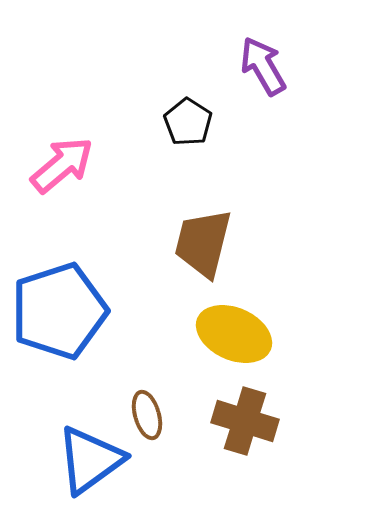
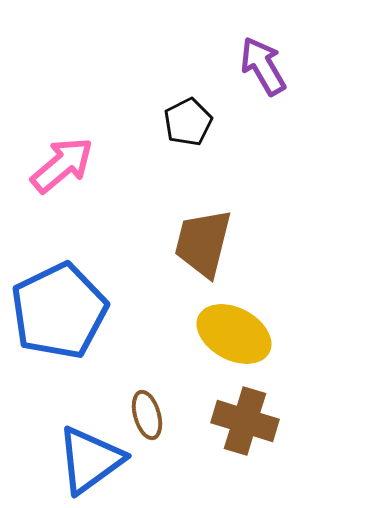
black pentagon: rotated 12 degrees clockwise
blue pentagon: rotated 8 degrees counterclockwise
yellow ellipse: rotated 4 degrees clockwise
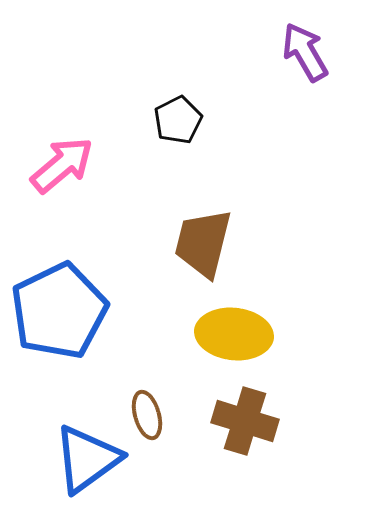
purple arrow: moved 42 px right, 14 px up
black pentagon: moved 10 px left, 2 px up
yellow ellipse: rotated 22 degrees counterclockwise
blue triangle: moved 3 px left, 1 px up
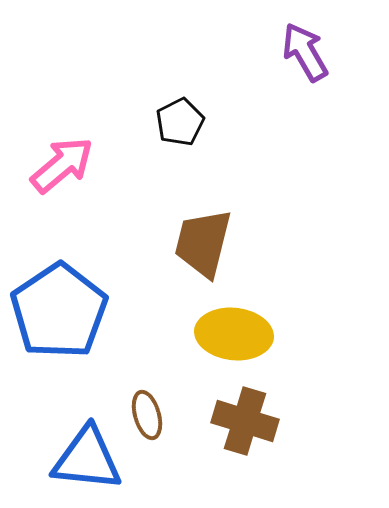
black pentagon: moved 2 px right, 2 px down
blue pentagon: rotated 8 degrees counterclockwise
blue triangle: rotated 42 degrees clockwise
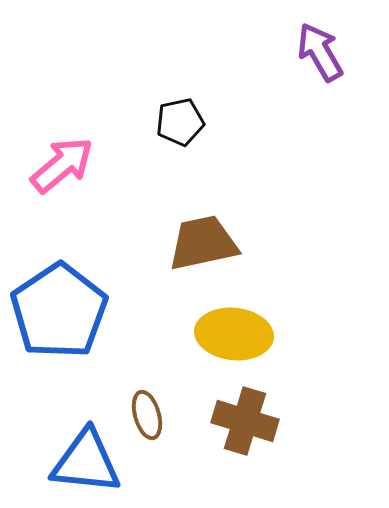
purple arrow: moved 15 px right
black pentagon: rotated 15 degrees clockwise
brown trapezoid: rotated 64 degrees clockwise
blue triangle: moved 1 px left, 3 px down
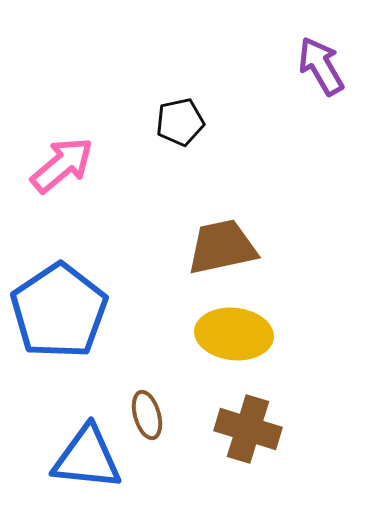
purple arrow: moved 1 px right, 14 px down
brown trapezoid: moved 19 px right, 4 px down
brown cross: moved 3 px right, 8 px down
blue triangle: moved 1 px right, 4 px up
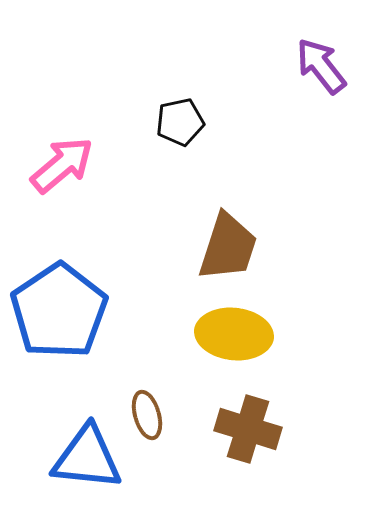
purple arrow: rotated 8 degrees counterclockwise
brown trapezoid: moved 6 px right; rotated 120 degrees clockwise
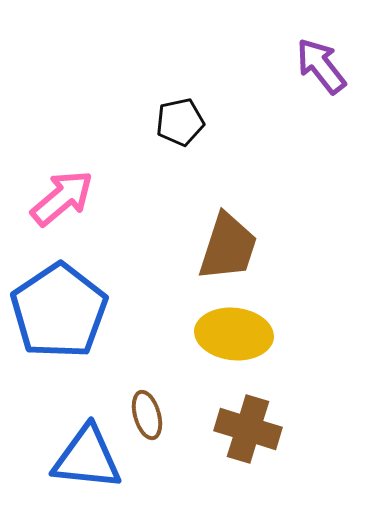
pink arrow: moved 33 px down
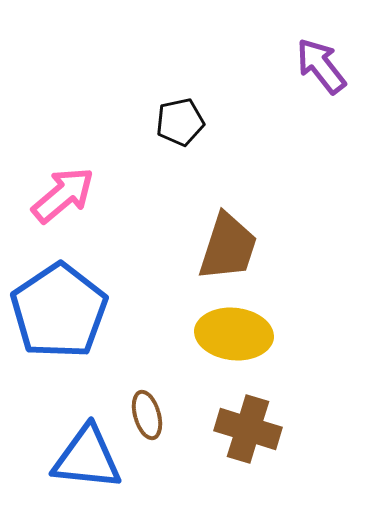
pink arrow: moved 1 px right, 3 px up
